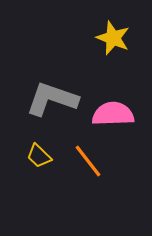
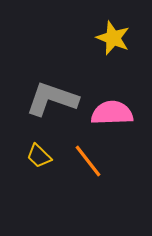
pink semicircle: moved 1 px left, 1 px up
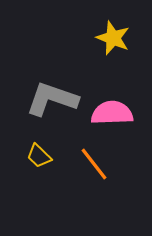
orange line: moved 6 px right, 3 px down
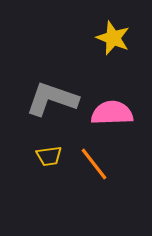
yellow trapezoid: moved 10 px right; rotated 52 degrees counterclockwise
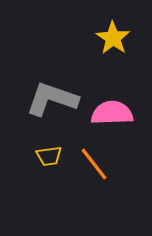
yellow star: rotated 12 degrees clockwise
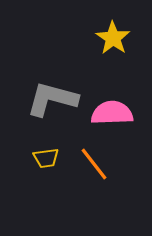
gray L-shape: rotated 4 degrees counterclockwise
yellow trapezoid: moved 3 px left, 2 px down
